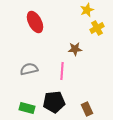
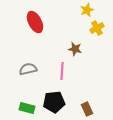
brown star: rotated 16 degrees clockwise
gray semicircle: moved 1 px left
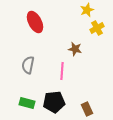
gray semicircle: moved 4 px up; rotated 66 degrees counterclockwise
green rectangle: moved 5 px up
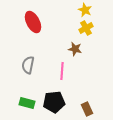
yellow star: moved 2 px left; rotated 24 degrees counterclockwise
red ellipse: moved 2 px left
yellow cross: moved 11 px left
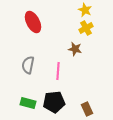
pink line: moved 4 px left
green rectangle: moved 1 px right
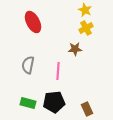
brown star: rotated 16 degrees counterclockwise
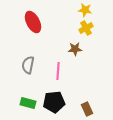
yellow star: rotated 16 degrees counterclockwise
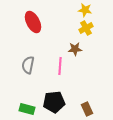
pink line: moved 2 px right, 5 px up
green rectangle: moved 1 px left, 6 px down
